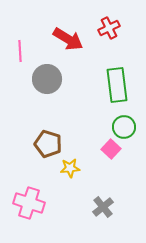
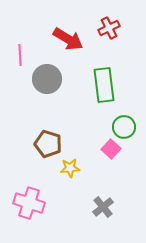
pink line: moved 4 px down
green rectangle: moved 13 px left
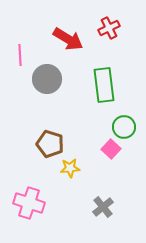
brown pentagon: moved 2 px right
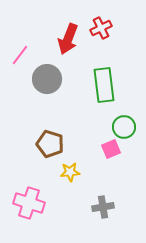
red cross: moved 8 px left
red arrow: rotated 80 degrees clockwise
pink line: rotated 40 degrees clockwise
pink square: rotated 24 degrees clockwise
yellow star: moved 4 px down
gray cross: rotated 30 degrees clockwise
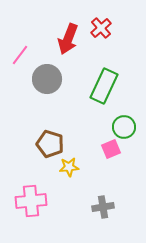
red cross: rotated 15 degrees counterclockwise
green rectangle: moved 1 px down; rotated 32 degrees clockwise
yellow star: moved 1 px left, 5 px up
pink cross: moved 2 px right, 2 px up; rotated 24 degrees counterclockwise
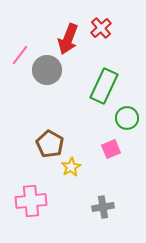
gray circle: moved 9 px up
green circle: moved 3 px right, 9 px up
brown pentagon: rotated 12 degrees clockwise
yellow star: moved 2 px right; rotated 24 degrees counterclockwise
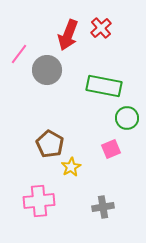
red arrow: moved 4 px up
pink line: moved 1 px left, 1 px up
green rectangle: rotated 76 degrees clockwise
pink cross: moved 8 px right
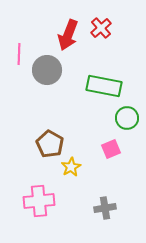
pink line: rotated 35 degrees counterclockwise
gray cross: moved 2 px right, 1 px down
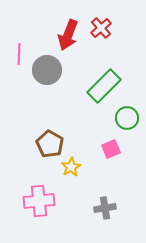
green rectangle: rotated 56 degrees counterclockwise
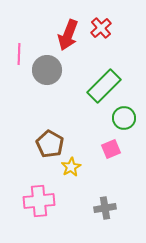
green circle: moved 3 px left
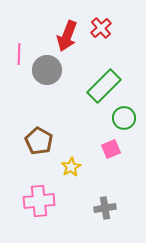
red arrow: moved 1 px left, 1 px down
brown pentagon: moved 11 px left, 3 px up
